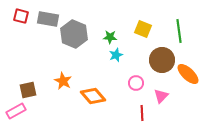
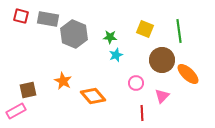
yellow square: moved 2 px right
pink triangle: moved 1 px right
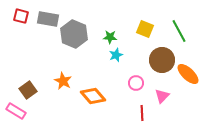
green line: rotated 20 degrees counterclockwise
brown square: rotated 24 degrees counterclockwise
pink rectangle: rotated 60 degrees clockwise
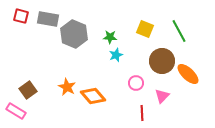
brown circle: moved 1 px down
orange star: moved 4 px right, 6 px down
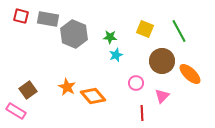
orange ellipse: moved 2 px right
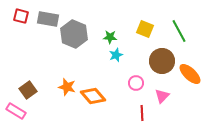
orange star: rotated 12 degrees counterclockwise
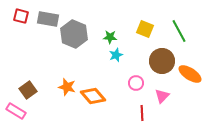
orange ellipse: rotated 10 degrees counterclockwise
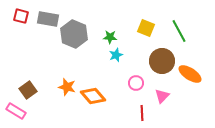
yellow square: moved 1 px right, 1 px up
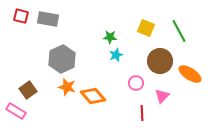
gray hexagon: moved 12 px left, 25 px down; rotated 12 degrees clockwise
brown circle: moved 2 px left
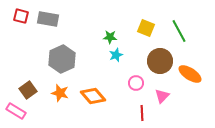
orange star: moved 7 px left, 6 px down
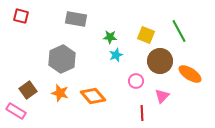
gray rectangle: moved 28 px right
yellow square: moved 7 px down
pink circle: moved 2 px up
